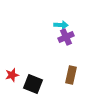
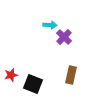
cyan arrow: moved 11 px left
purple cross: moved 2 px left; rotated 21 degrees counterclockwise
red star: moved 1 px left
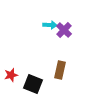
purple cross: moved 7 px up
brown rectangle: moved 11 px left, 5 px up
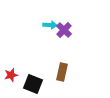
brown rectangle: moved 2 px right, 2 px down
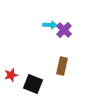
brown rectangle: moved 6 px up
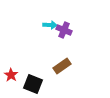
purple cross: rotated 21 degrees counterclockwise
brown rectangle: rotated 42 degrees clockwise
red star: rotated 24 degrees counterclockwise
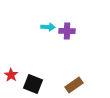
cyan arrow: moved 2 px left, 2 px down
purple cross: moved 3 px right, 1 px down; rotated 21 degrees counterclockwise
brown rectangle: moved 12 px right, 19 px down
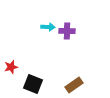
red star: moved 8 px up; rotated 24 degrees clockwise
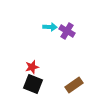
cyan arrow: moved 2 px right
purple cross: rotated 28 degrees clockwise
red star: moved 21 px right
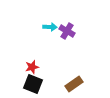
brown rectangle: moved 1 px up
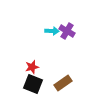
cyan arrow: moved 2 px right, 4 px down
brown rectangle: moved 11 px left, 1 px up
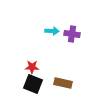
purple cross: moved 5 px right, 3 px down; rotated 21 degrees counterclockwise
red star: rotated 16 degrees clockwise
brown rectangle: rotated 48 degrees clockwise
